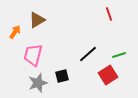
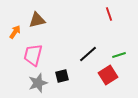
brown triangle: rotated 18 degrees clockwise
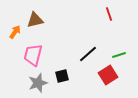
brown triangle: moved 2 px left
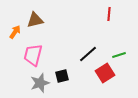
red line: rotated 24 degrees clockwise
red square: moved 3 px left, 2 px up
gray star: moved 2 px right
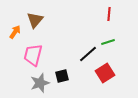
brown triangle: rotated 36 degrees counterclockwise
green line: moved 11 px left, 13 px up
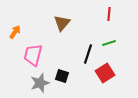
brown triangle: moved 27 px right, 3 px down
green line: moved 1 px right, 1 px down
black line: rotated 30 degrees counterclockwise
black square: rotated 32 degrees clockwise
